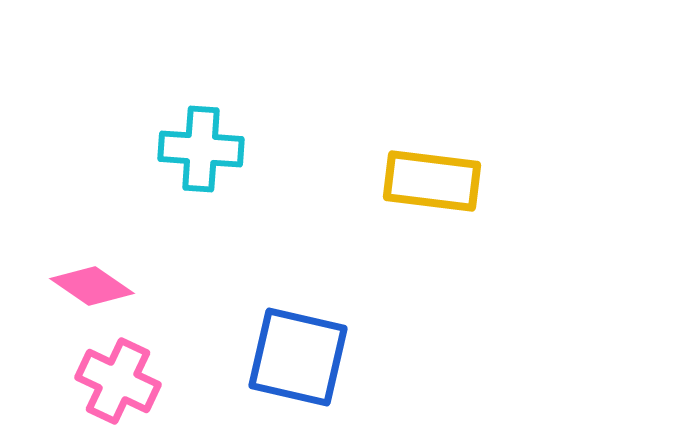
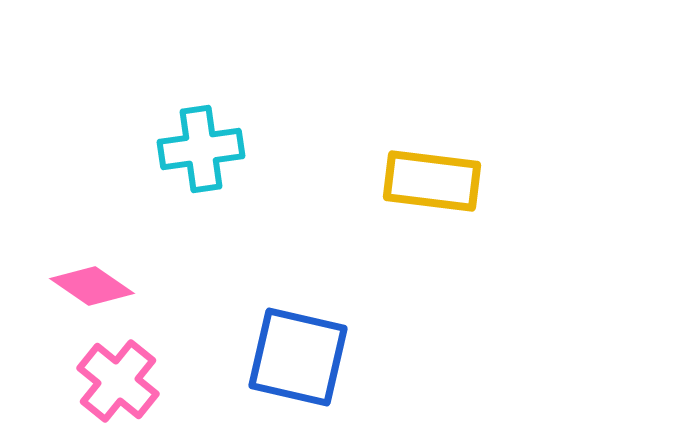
cyan cross: rotated 12 degrees counterclockwise
pink cross: rotated 14 degrees clockwise
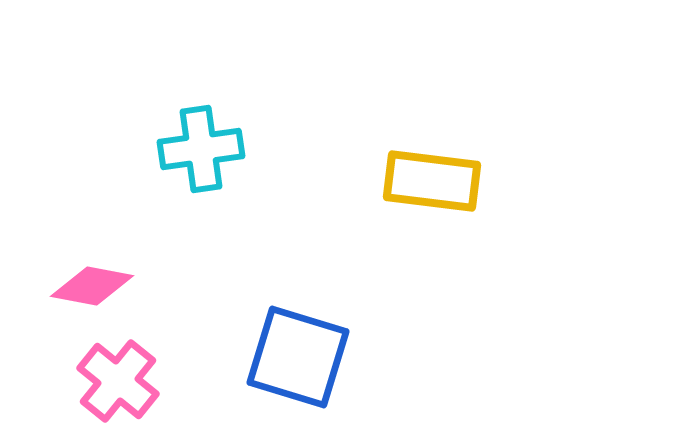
pink diamond: rotated 24 degrees counterclockwise
blue square: rotated 4 degrees clockwise
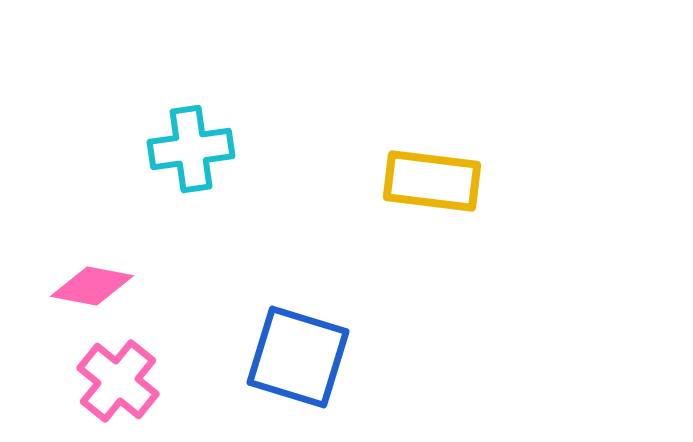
cyan cross: moved 10 px left
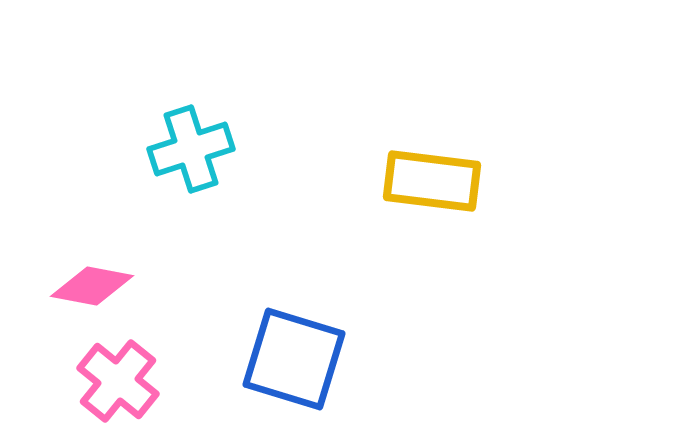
cyan cross: rotated 10 degrees counterclockwise
blue square: moved 4 px left, 2 px down
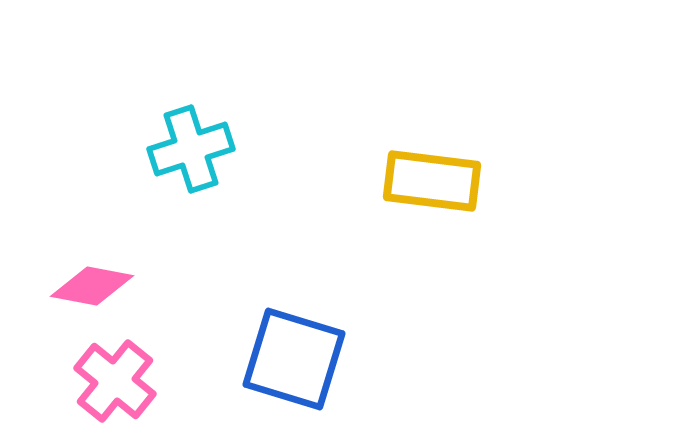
pink cross: moved 3 px left
